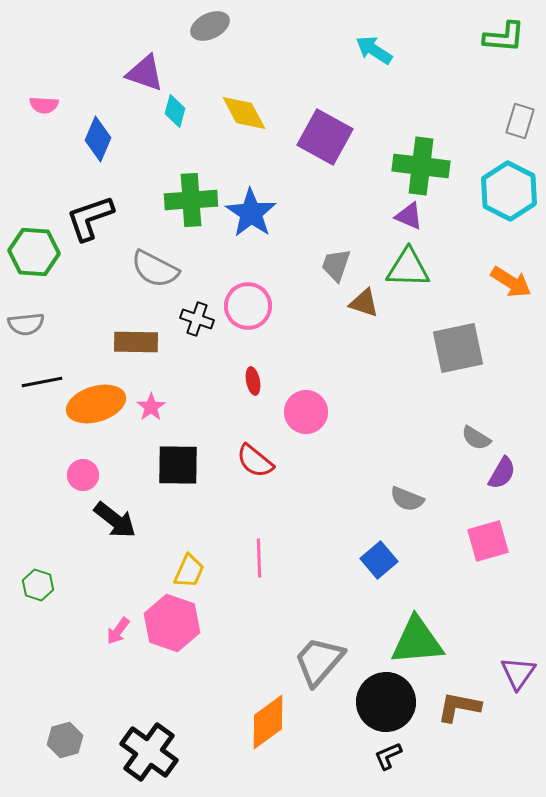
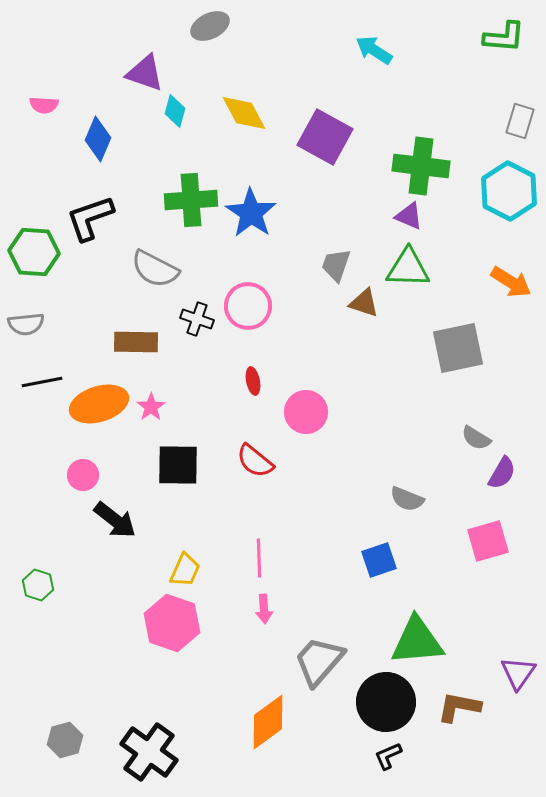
orange ellipse at (96, 404): moved 3 px right
blue square at (379, 560): rotated 21 degrees clockwise
yellow trapezoid at (189, 571): moved 4 px left, 1 px up
pink arrow at (118, 631): moved 146 px right, 22 px up; rotated 40 degrees counterclockwise
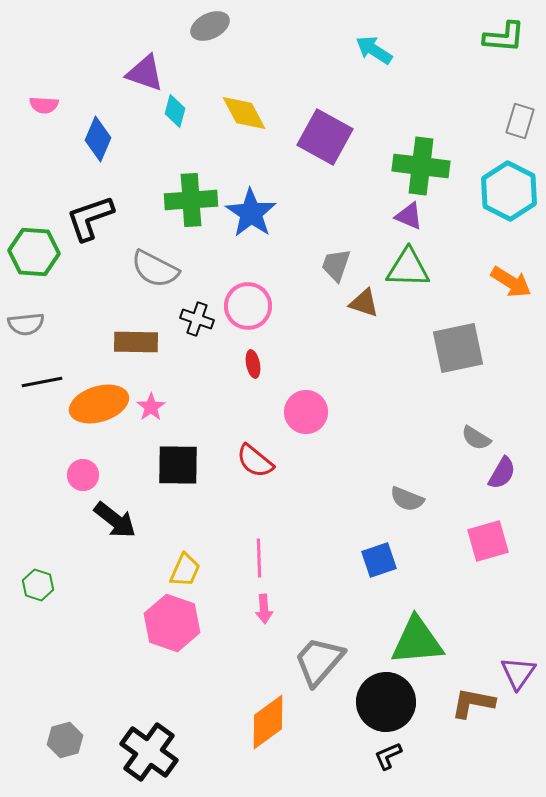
red ellipse at (253, 381): moved 17 px up
brown L-shape at (459, 707): moved 14 px right, 4 px up
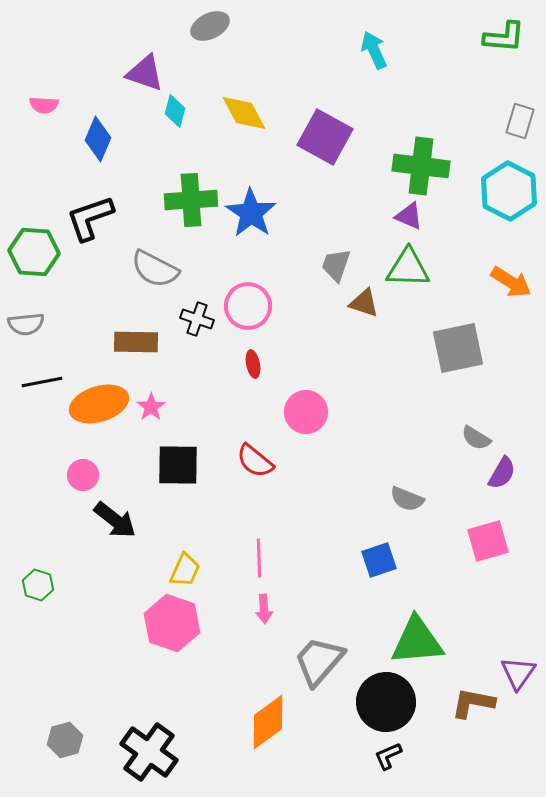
cyan arrow at (374, 50): rotated 33 degrees clockwise
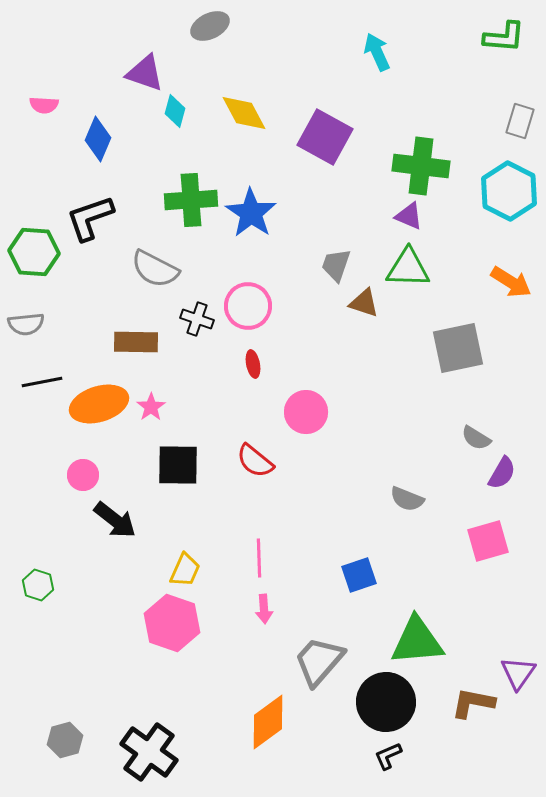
cyan arrow at (374, 50): moved 3 px right, 2 px down
blue square at (379, 560): moved 20 px left, 15 px down
